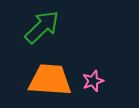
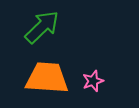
orange trapezoid: moved 3 px left, 2 px up
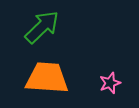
pink star: moved 17 px right, 2 px down
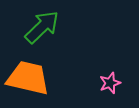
orange trapezoid: moved 19 px left; rotated 9 degrees clockwise
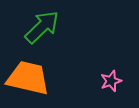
pink star: moved 1 px right, 2 px up
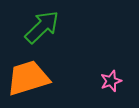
orange trapezoid: rotated 30 degrees counterclockwise
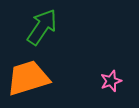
green arrow: rotated 12 degrees counterclockwise
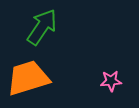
pink star: rotated 15 degrees clockwise
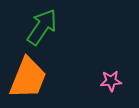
orange trapezoid: rotated 129 degrees clockwise
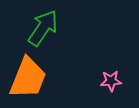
green arrow: moved 1 px right, 1 px down
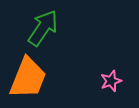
pink star: rotated 15 degrees counterclockwise
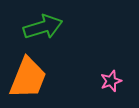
green arrow: moved 1 px up; rotated 39 degrees clockwise
